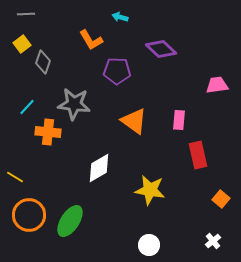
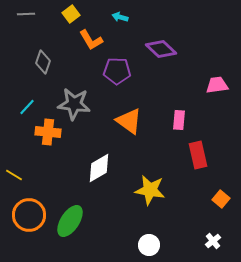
yellow square: moved 49 px right, 30 px up
orange triangle: moved 5 px left
yellow line: moved 1 px left, 2 px up
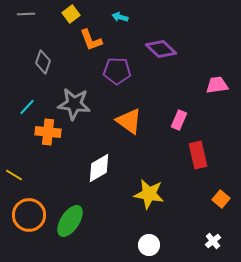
orange L-shape: rotated 10 degrees clockwise
pink rectangle: rotated 18 degrees clockwise
yellow star: moved 1 px left, 4 px down
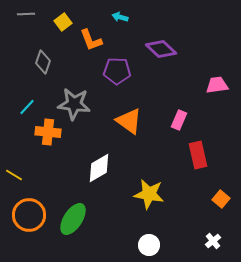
yellow square: moved 8 px left, 8 px down
green ellipse: moved 3 px right, 2 px up
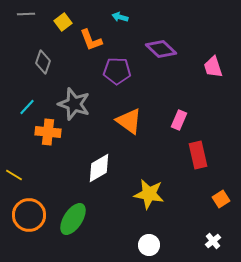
pink trapezoid: moved 4 px left, 18 px up; rotated 100 degrees counterclockwise
gray star: rotated 12 degrees clockwise
orange square: rotated 18 degrees clockwise
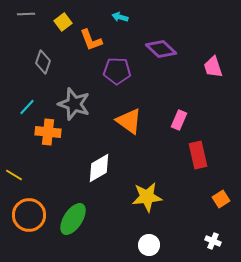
yellow star: moved 2 px left, 3 px down; rotated 16 degrees counterclockwise
white cross: rotated 28 degrees counterclockwise
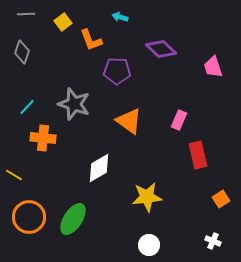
gray diamond: moved 21 px left, 10 px up
orange cross: moved 5 px left, 6 px down
orange circle: moved 2 px down
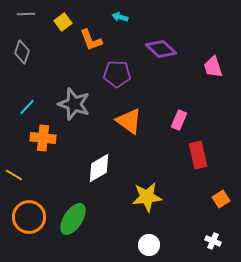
purple pentagon: moved 3 px down
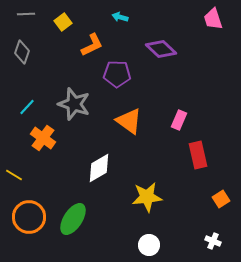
orange L-shape: moved 1 px right, 5 px down; rotated 95 degrees counterclockwise
pink trapezoid: moved 48 px up
orange cross: rotated 30 degrees clockwise
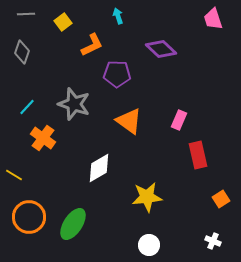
cyan arrow: moved 2 px left, 1 px up; rotated 56 degrees clockwise
green ellipse: moved 5 px down
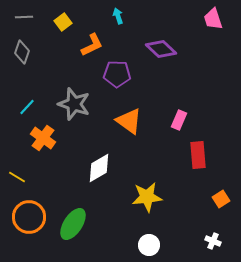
gray line: moved 2 px left, 3 px down
red rectangle: rotated 8 degrees clockwise
yellow line: moved 3 px right, 2 px down
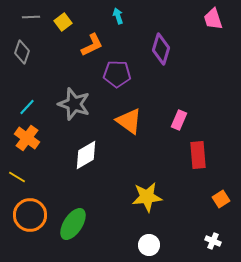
gray line: moved 7 px right
purple diamond: rotated 64 degrees clockwise
orange cross: moved 16 px left
white diamond: moved 13 px left, 13 px up
orange circle: moved 1 px right, 2 px up
